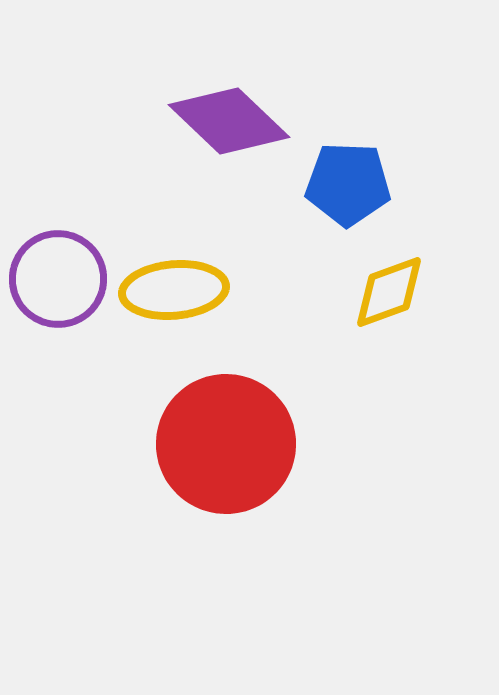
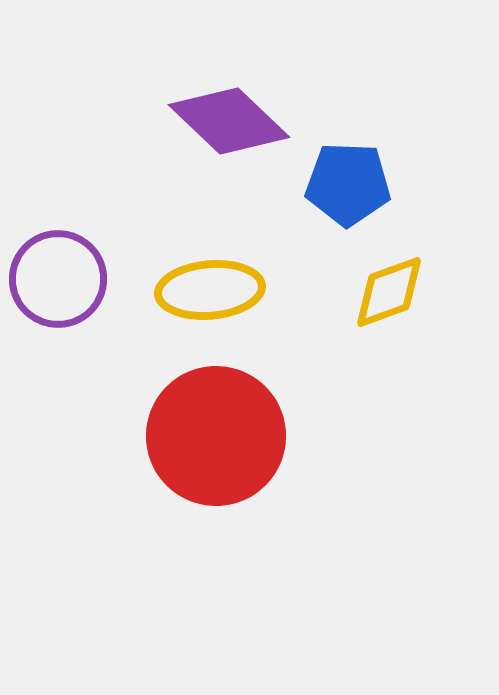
yellow ellipse: moved 36 px right
red circle: moved 10 px left, 8 px up
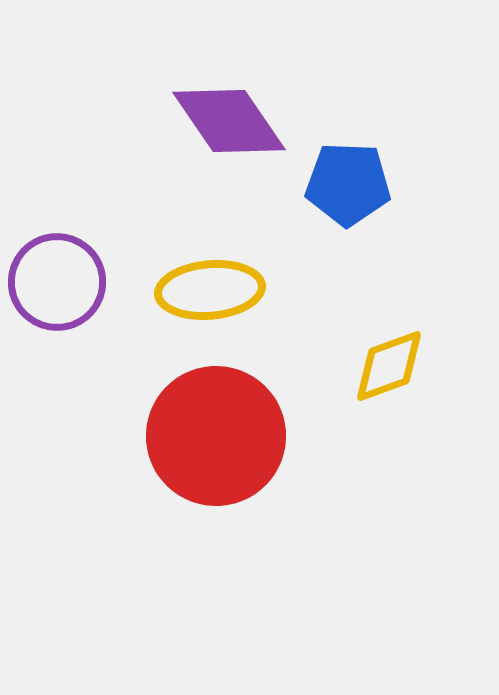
purple diamond: rotated 12 degrees clockwise
purple circle: moved 1 px left, 3 px down
yellow diamond: moved 74 px down
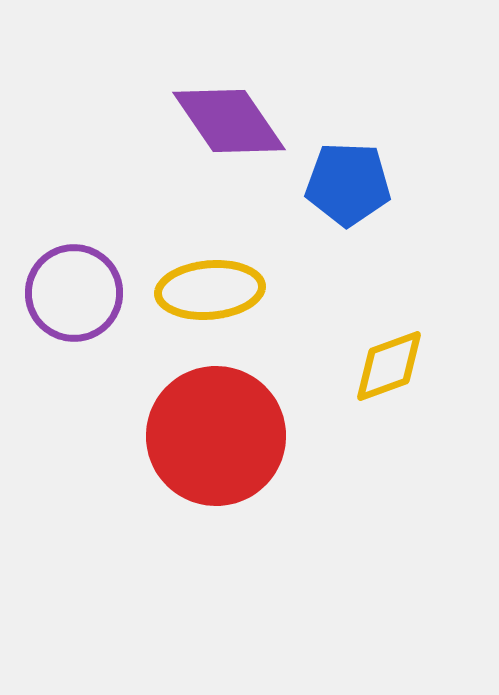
purple circle: moved 17 px right, 11 px down
